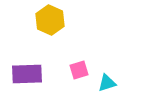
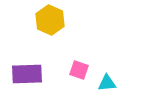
pink square: rotated 36 degrees clockwise
cyan triangle: rotated 12 degrees clockwise
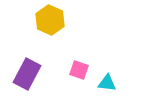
purple rectangle: rotated 60 degrees counterclockwise
cyan triangle: rotated 12 degrees clockwise
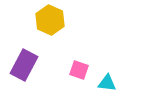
purple rectangle: moved 3 px left, 9 px up
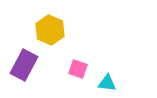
yellow hexagon: moved 10 px down
pink square: moved 1 px left, 1 px up
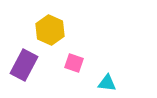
pink square: moved 4 px left, 6 px up
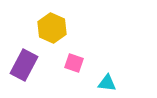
yellow hexagon: moved 2 px right, 2 px up
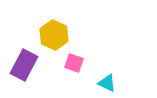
yellow hexagon: moved 2 px right, 7 px down
cyan triangle: rotated 18 degrees clockwise
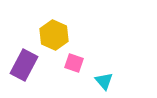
cyan triangle: moved 3 px left, 2 px up; rotated 24 degrees clockwise
